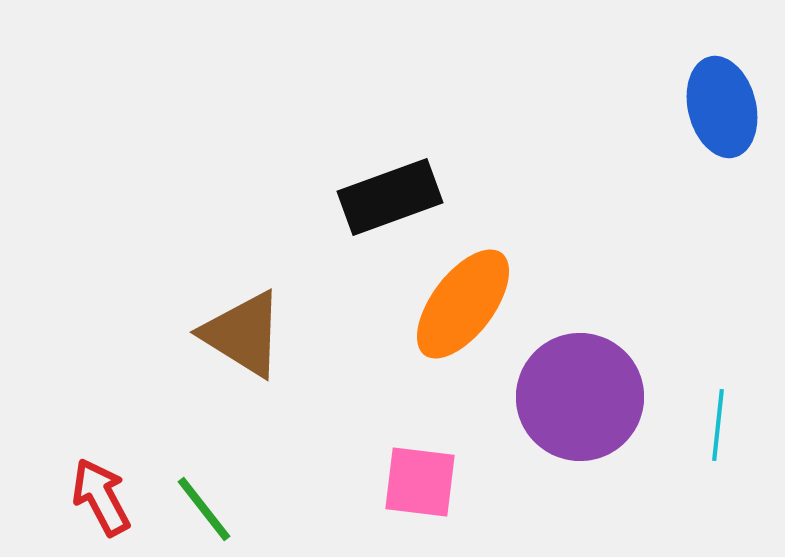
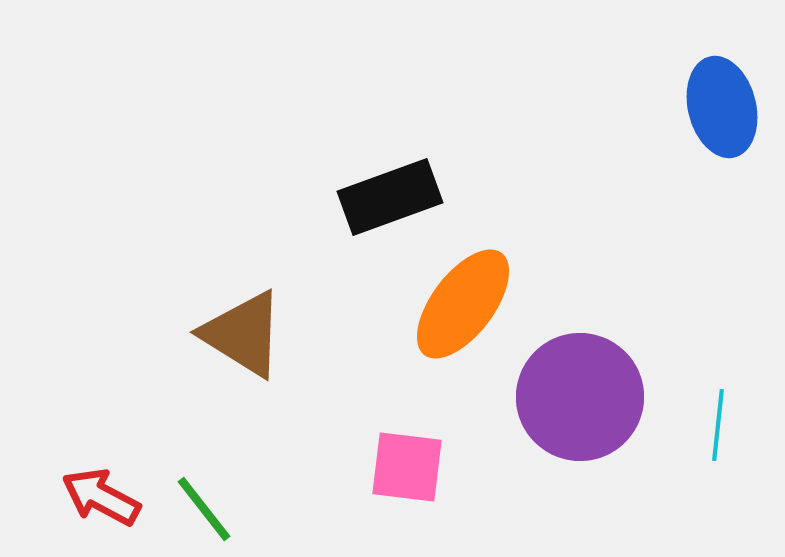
pink square: moved 13 px left, 15 px up
red arrow: rotated 34 degrees counterclockwise
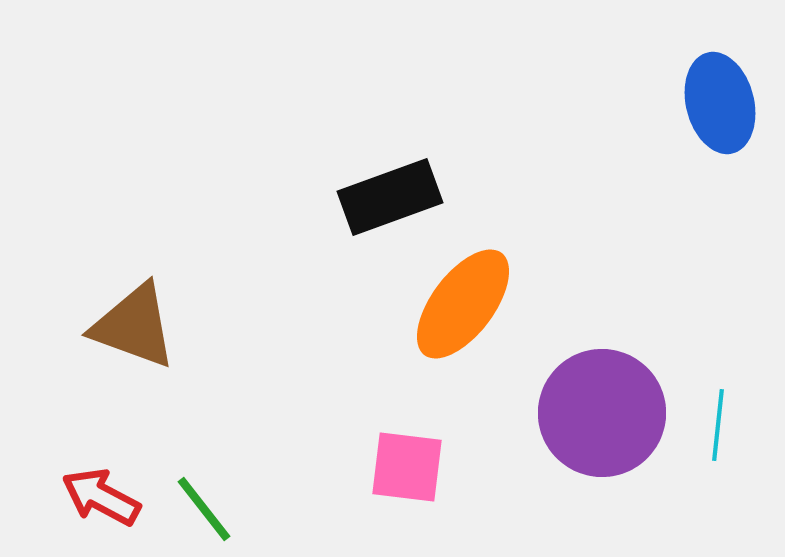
blue ellipse: moved 2 px left, 4 px up
brown triangle: moved 109 px left, 8 px up; rotated 12 degrees counterclockwise
purple circle: moved 22 px right, 16 px down
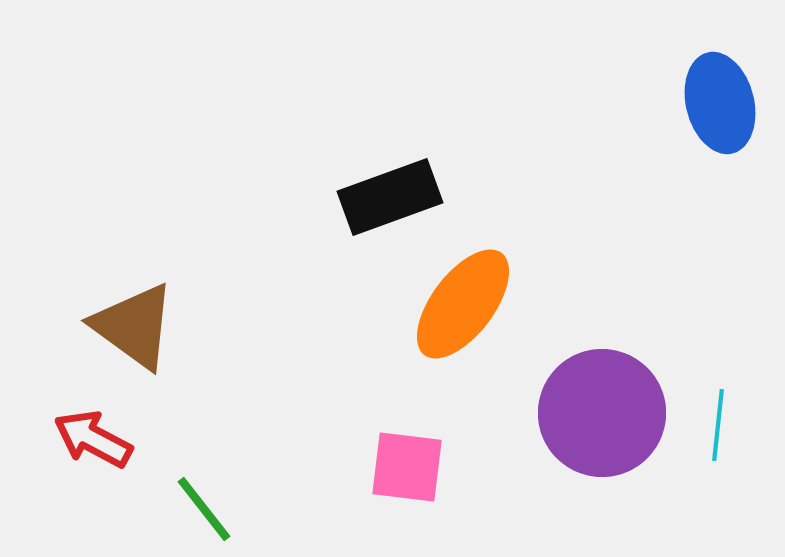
brown triangle: rotated 16 degrees clockwise
red arrow: moved 8 px left, 58 px up
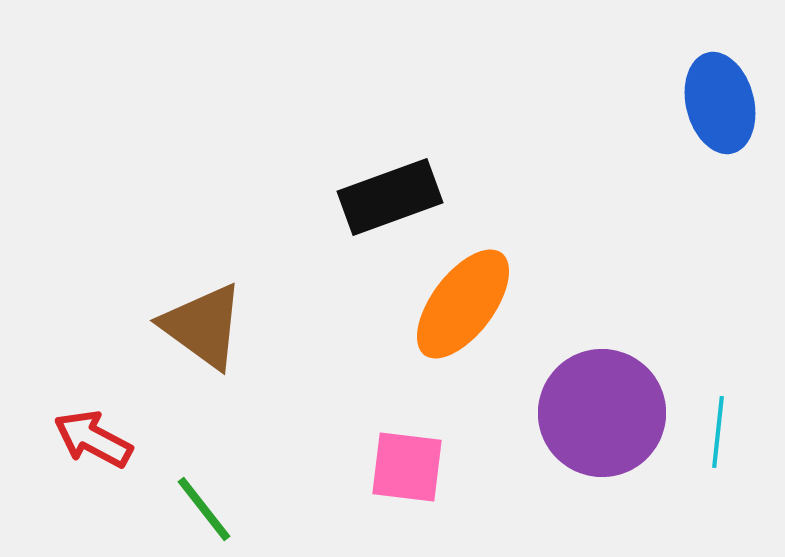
brown triangle: moved 69 px right
cyan line: moved 7 px down
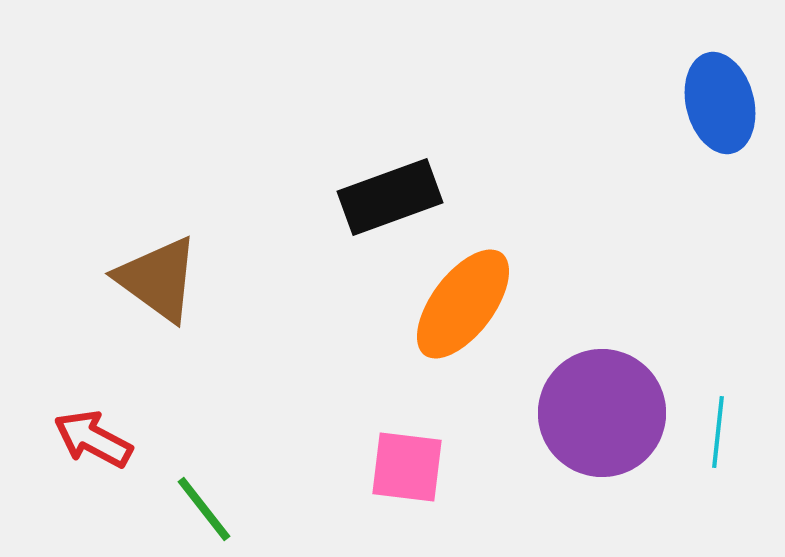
brown triangle: moved 45 px left, 47 px up
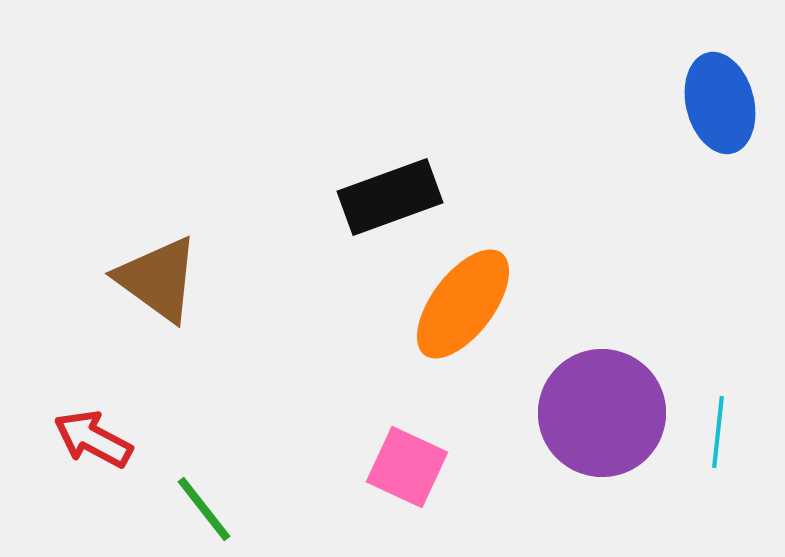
pink square: rotated 18 degrees clockwise
